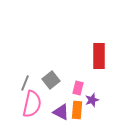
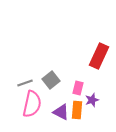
red rectangle: rotated 25 degrees clockwise
gray line: rotated 49 degrees clockwise
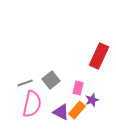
orange rectangle: rotated 36 degrees clockwise
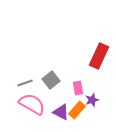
pink rectangle: rotated 24 degrees counterclockwise
pink semicircle: rotated 72 degrees counterclockwise
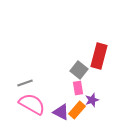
red rectangle: rotated 10 degrees counterclockwise
gray square: moved 28 px right, 10 px up; rotated 12 degrees counterclockwise
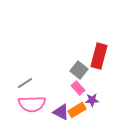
gray line: rotated 14 degrees counterclockwise
pink rectangle: rotated 32 degrees counterclockwise
purple star: rotated 16 degrees clockwise
pink semicircle: rotated 148 degrees clockwise
orange rectangle: rotated 18 degrees clockwise
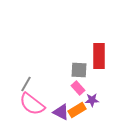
red rectangle: rotated 15 degrees counterclockwise
gray square: rotated 36 degrees counterclockwise
gray line: moved 1 px right, 1 px down; rotated 28 degrees counterclockwise
pink semicircle: rotated 40 degrees clockwise
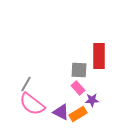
orange rectangle: moved 1 px right, 4 px down
